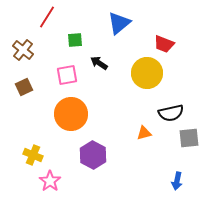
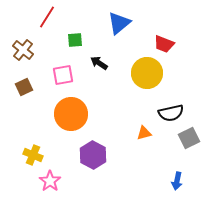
pink square: moved 4 px left
gray square: rotated 20 degrees counterclockwise
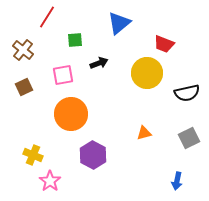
black arrow: rotated 126 degrees clockwise
black semicircle: moved 16 px right, 20 px up
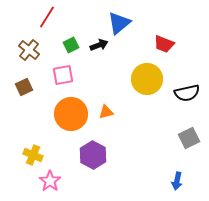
green square: moved 4 px left, 5 px down; rotated 21 degrees counterclockwise
brown cross: moved 6 px right
black arrow: moved 18 px up
yellow circle: moved 6 px down
orange triangle: moved 38 px left, 21 px up
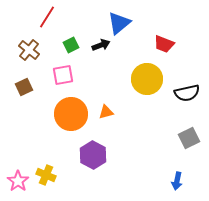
black arrow: moved 2 px right
yellow cross: moved 13 px right, 20 px down
pink star: moved 32 px left
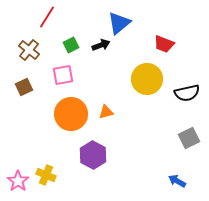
blue arrow: rotated 108 degrees clockwise
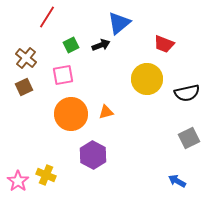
brown cross: moved 3 px left, 8 px down
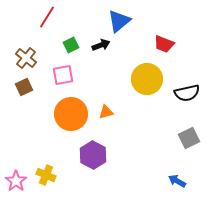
blue triangle: moved 2 px up
pink star: moved 2 px left
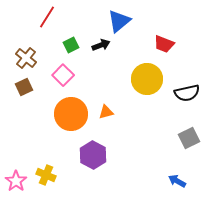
pink square: rotated 35 degrees counterclockwise
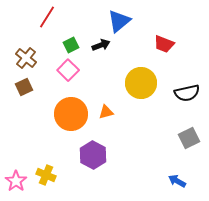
pink square: moved 5 px right, 5 px up
yellow circle: moved 6 px left, 4 px down
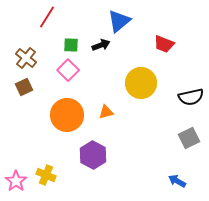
green square: rotated 28 degrees clockwise
black semicircle: moved 4 px right, 4 px down
orange circle: moved 4 px left, 1 px down
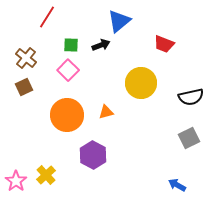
yellow cross: rotated 24 degrees clockwise
blue arrow: moved 4 px down
